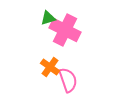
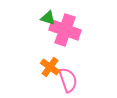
green triangle: rotated 35 degrees clockwise
pink cross: rotated 8 degrees counterclockwise
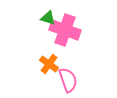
orange cross: moved 1 px left, 3 px up
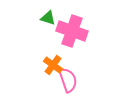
pink cross: moved 7 px right, 1 px down
orange cross: moved 4 px right, 1 px down
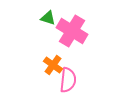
pink cross: rotated 12 degrees clockwise
pink semicircle: rotated 25 degrees clockwise
